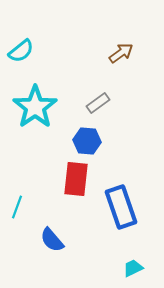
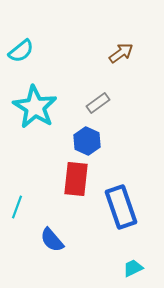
cyan star: rotated 6 degrees counterclockwise
blue hexagon: rotated 20 degrees clockwise
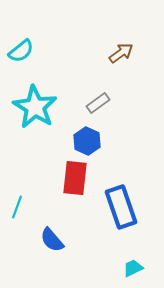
red rectangle: moved 1 px left, 1 px up
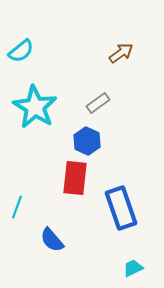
blue rectangle: moved 1 px down
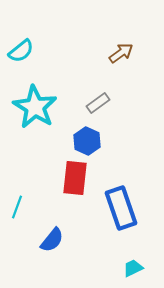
blue semicircle: rotated 100 degrees counterclockwise
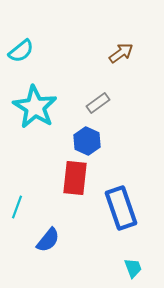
blue semicircle: moved 4 px left
cyan trapezoid: rotated 95 degrees clockwise
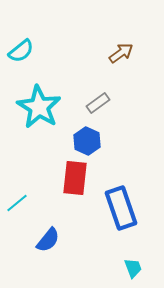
cyan star: moved 4 px right
cyan line: moved 4 px up; rotated 30 degrees clockwise
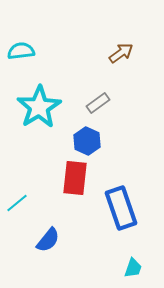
cyan semicircle: rotated 148 degrees counterclockwise
cyan star: rotated 9 degrees clockwise
cyan trapezoid: rotated 40 degrees clockwise
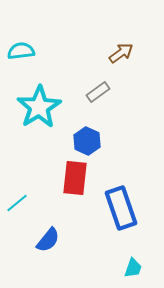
gray rectangle: moved 11 px up
